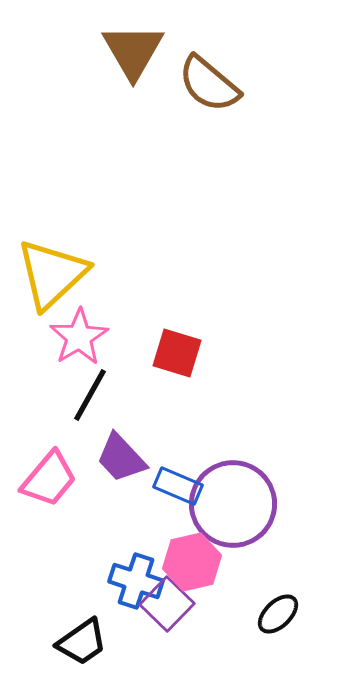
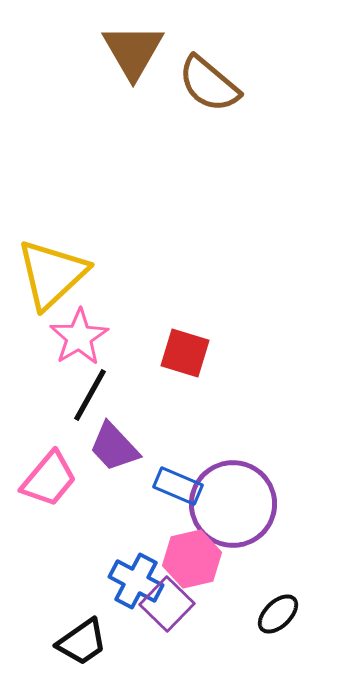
red square: moved 8 px right
purple trapezoid: moved 7 px left, 11 px up
pink hexagon: moved 3 px up
blue cross: rotated 10 degrees clockwise
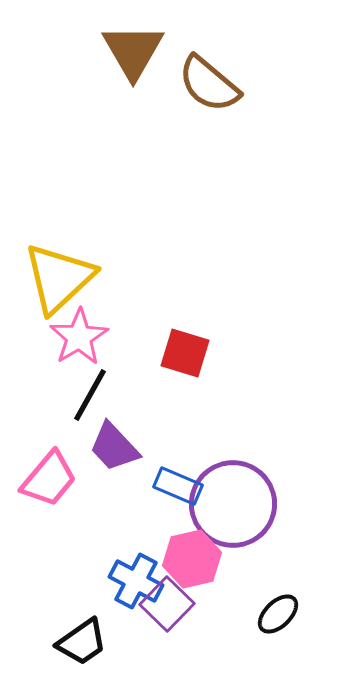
yellow triangle: moved 7 px right, 4 px down
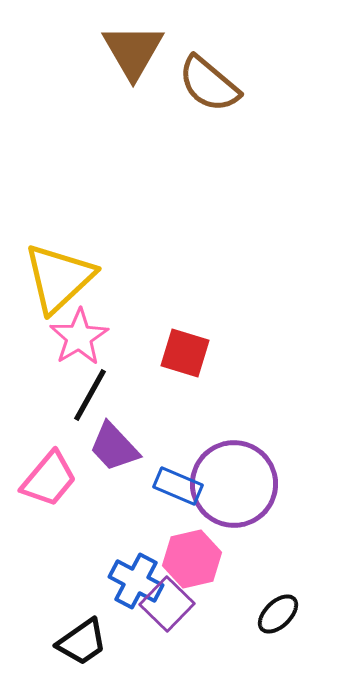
purple circle: moved 1 px right, 20 px up
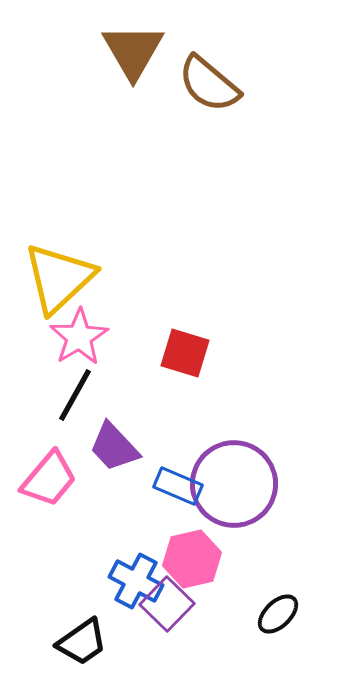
black line: moved 15 px left
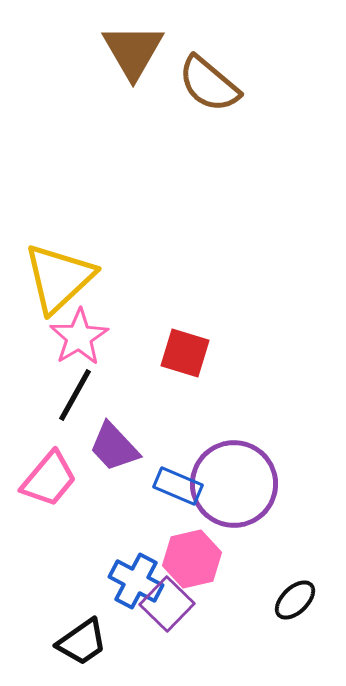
black ellipse: moved 17 px right, 14 px up
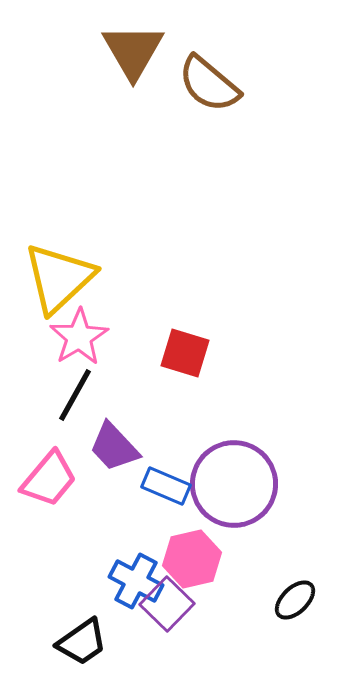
blue rectangle: moved 12 px left
